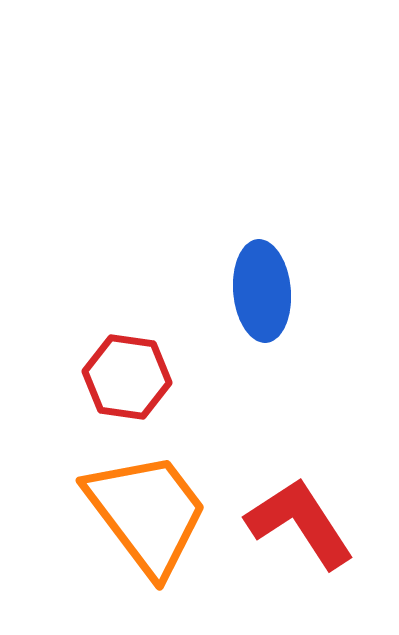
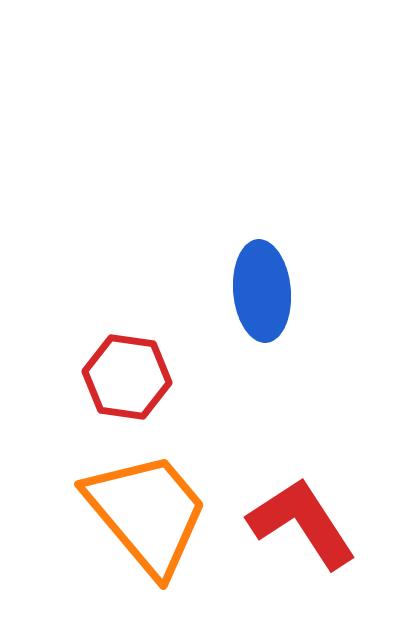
orange trapezoid: rotated 3 degrees counterclockwise
red L-shape: moved 2 px right
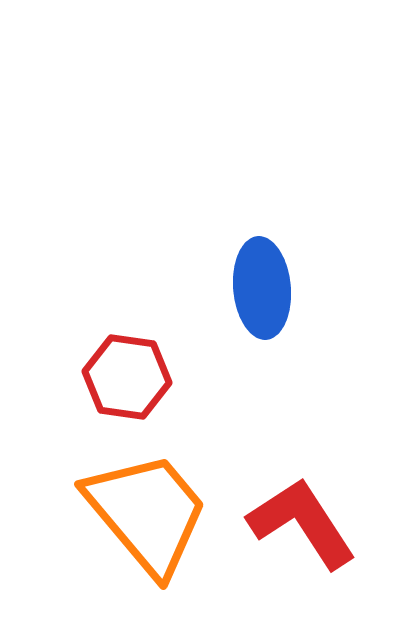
blue ellipse: moved 3 px up
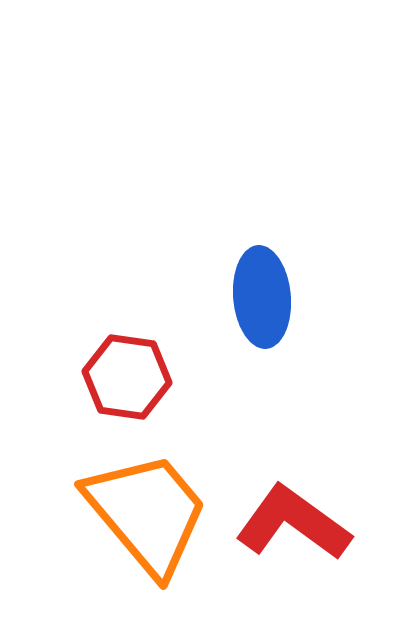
blue ellipse: moved 9 px down
red L-shape: moved 9 px left; rotated 21 degrees counterclockwise
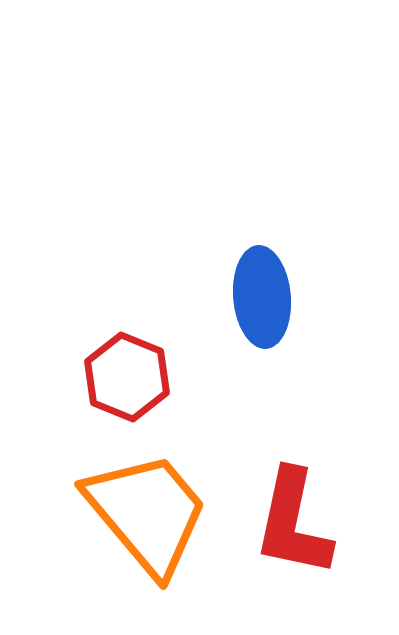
red hexagon: rotated 14 degrees clockwise
red L-shape: rotated 114 degrees counterclockwise
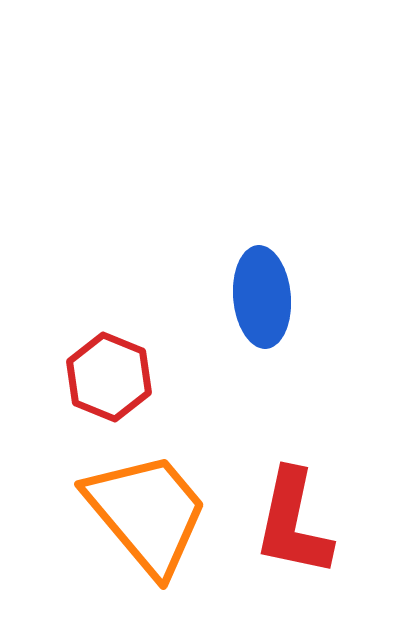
red hexagon: moved 18 px left
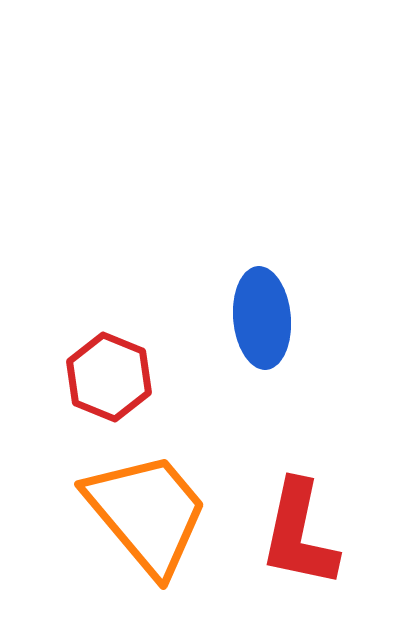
blue ellipse: moved 21 px down
red L-shape: moved 6 px right, 11 px down
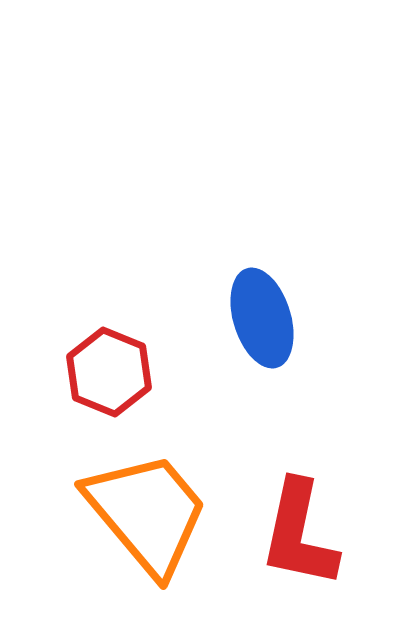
blue ellipse: rotated 12 degrees counterclockwise
red hexagon: moved 5 px up
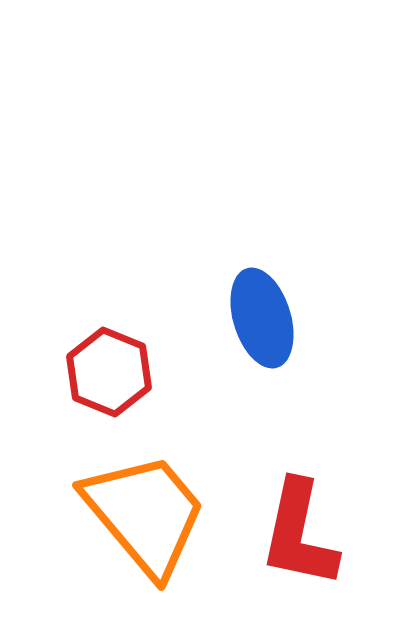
orange trapezoid: moved 2 px left, 1 px down
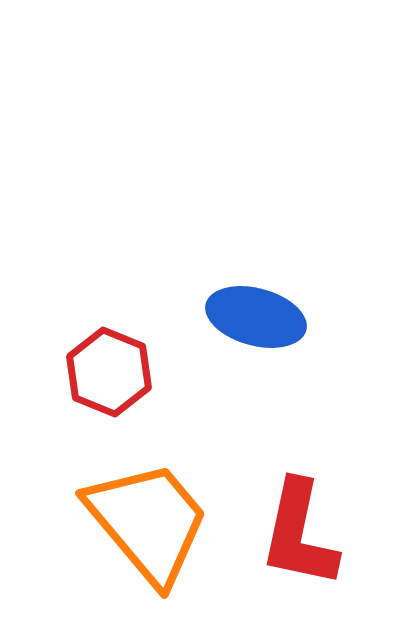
blue ellipse: moved 6 px left, 1 px up; rotated 58 degrees counterclockwise
orange trapezoid: moved 3 px right, 8 px down
